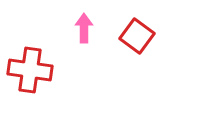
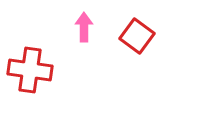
pink arrow: moved 1 px up
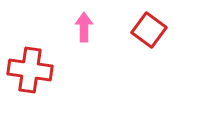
red square: moved 12 px right, 6 px up
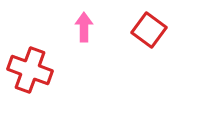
red cross: rotated 12 degrees clockwise
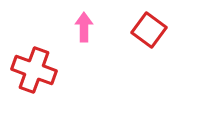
red cross: moved 4 px right
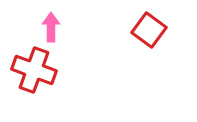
pink arrow: moved 33 px left
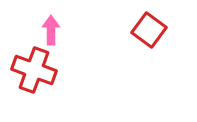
pink arrow: moved 3 px down
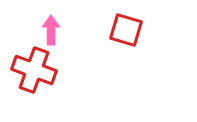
red square: moved 23 px left; rotated 20 degrees counterclockwise
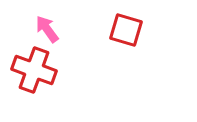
pink arrow: moved 4 px left, 1 px up; rotated 36 degrees counterclockwise
